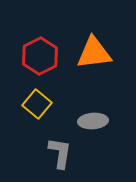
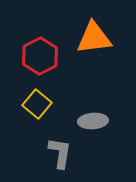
orange triangle: moved 15 px up
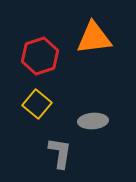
red hexagon: rotated 9 degrees clockwise
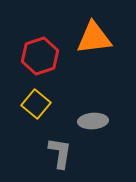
yellow square: moved 1 px left
